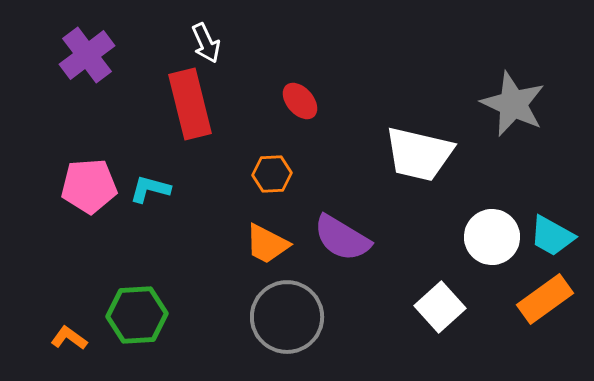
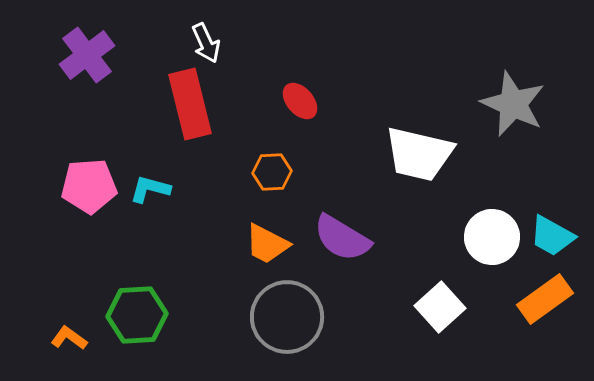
orange hexagon: moved 2 px up
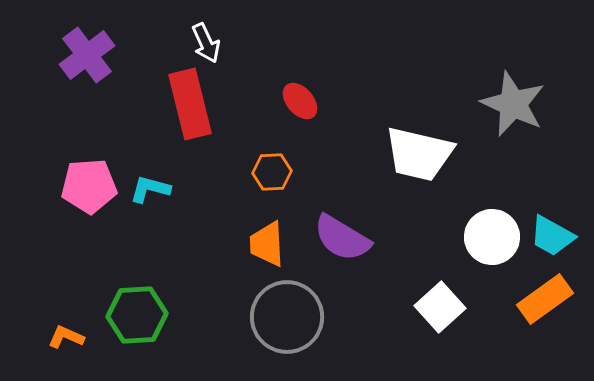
orange trapezoid: rotated 60 degrees clockwise
orange L-shape: moved 3 px left, 1 px up; rotated 12 degrees counterclockwise
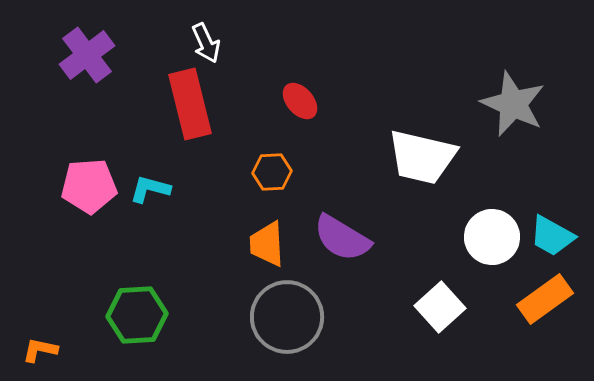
white trapezoid: moved 3 px right, 3 px down
orange L-shape: moved 26 px left, 13 px down; rotated 12 degrees counterclockwise
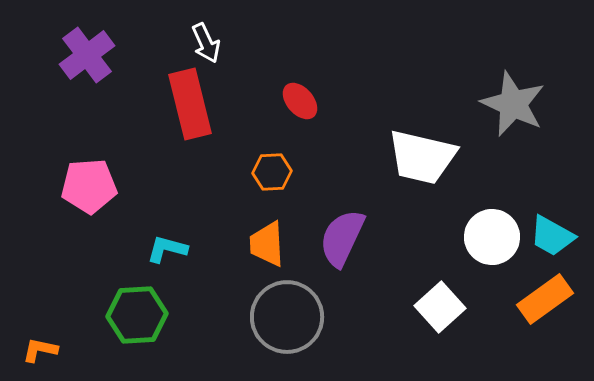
cyan L-shape: moved 17 px right, 60 px down
purple semicircle: rotated 84 degrees clockwise
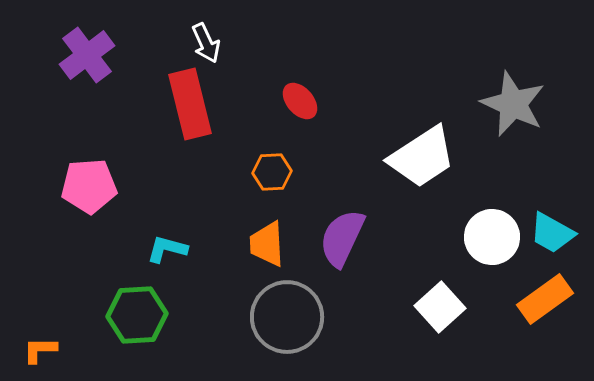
white trapezoid: rotated 46 degrees counterclockwise
cyan trapezoid: moved 3 px up
orange L-shape: rotated 12 degrees counterclockwise
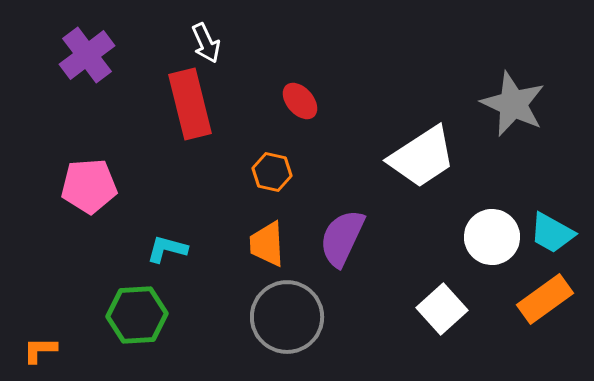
orange hexagon: rotated 15 degrees clockwise
white square: moved 2 px right, 2 px down
